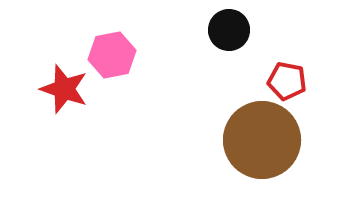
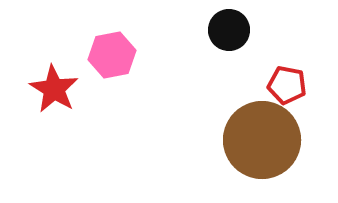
red pentagon: moved 4 px down
red star: moved 10 px left; rotated 12 degrees clockwise
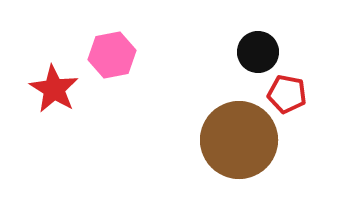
black circle: moved 29 px right, 22 px down
red pentagon: moved 9 px down
brown circle: moved 23 px left
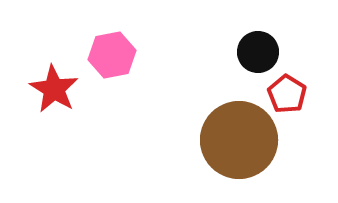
red pentagon: rotated 21 degrees clockwise
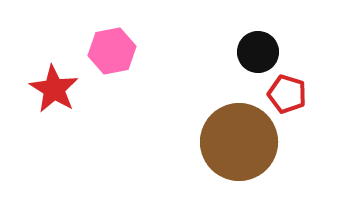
pink hexagon: moved 4 px up
red pentagon: rotated 15 degrees counterclockwise
brown circle: moved 2 px down
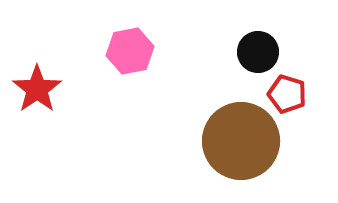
pink hexagon: moved 18 px right
red star: moved 17 px left; rotated 6 degrees clockwise
brown circle: moved 2 px right, 1 px up
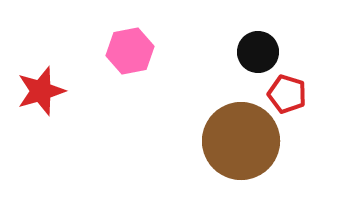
red star: moved 4 px right, 2 px down; rotated 18 degrees clockwise
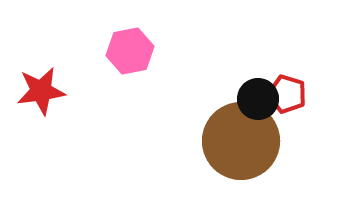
black circle: moved 47 px down
red star: rotated 9 degrees clockwise
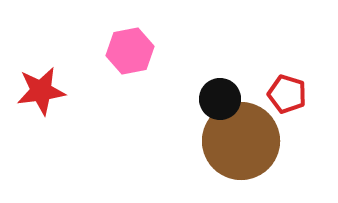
black circle: moved 38 px left
